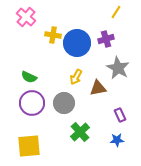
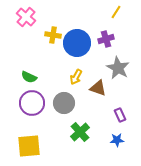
brown triangle: rotated 30 degrees clockwise
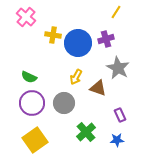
blue circle: moved 1 px right
green cross: moved 6 px right
yellow square: moved 6 px right, 6 px up; rotated 30 degrees counterclockwise
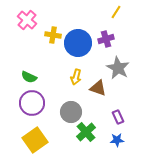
pink cross: moved 1 px right, 3 px down
yellow arrow: rotated 14 degrees counterclockwise
gray circle: moved 7 px right, 9 px down
purple rectangle: moved 2 px left, 2 px down
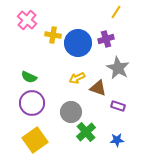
yellow arrow: moved 1 px right, 1 px down; rotated 49 degrees clockwise
purple rectangle: moved 11 px up; rotated 48 degrees counterclockwise
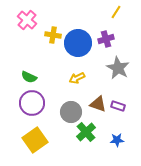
brown triangle: moved 16 px down
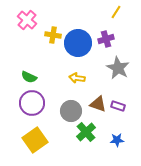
yellow arrow: rotated 35 degrees clockwise
gray circle: moved 1 px up
